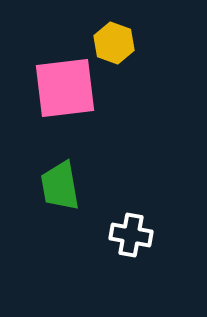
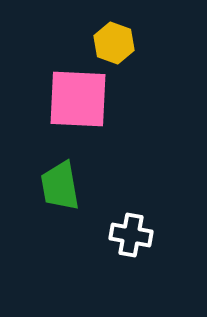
pink square: moved 13 px right, 11 px down; rotated 10 degrees clockwise
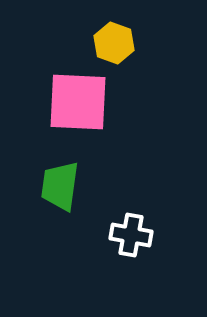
pink square: moved 3 px down
green trapezoid: rotated 18 degrees clockwise
